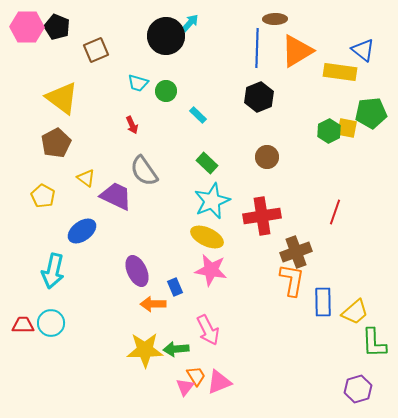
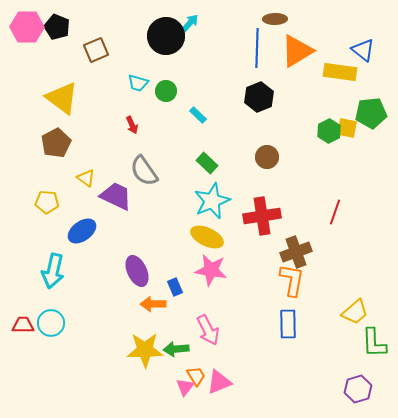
yellow pentagon at (43, 196): moved 4 px right, 6 px down; rotated 25 degrees counterclockwise
blue rectangle at (323, 302): moved 35 px left, 22 px down
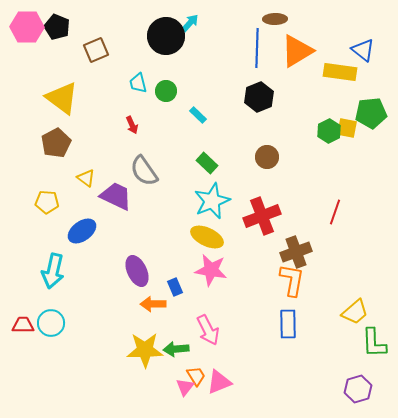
cyan trapezoid at (138, 83): rotated 60 degrees clockwise
red cross at (262, 216): rotated 12 degrees counterclockwise
